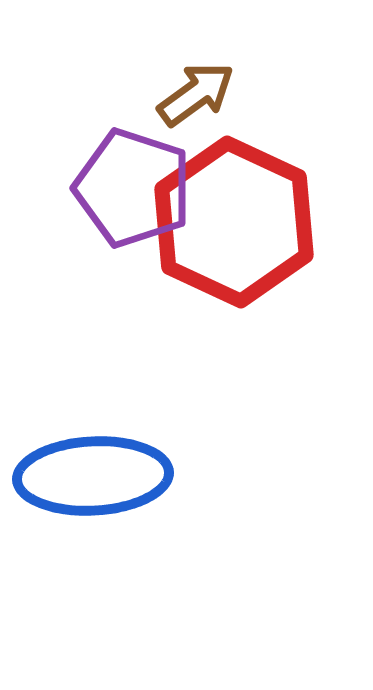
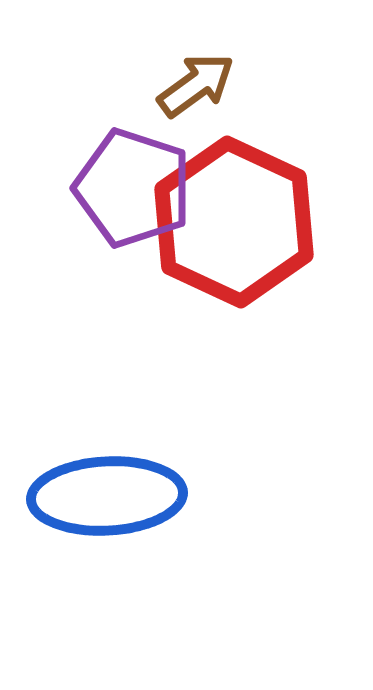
brown arrow: moved 9 px up
blue ellipse: moved 14 px right, 20 px down
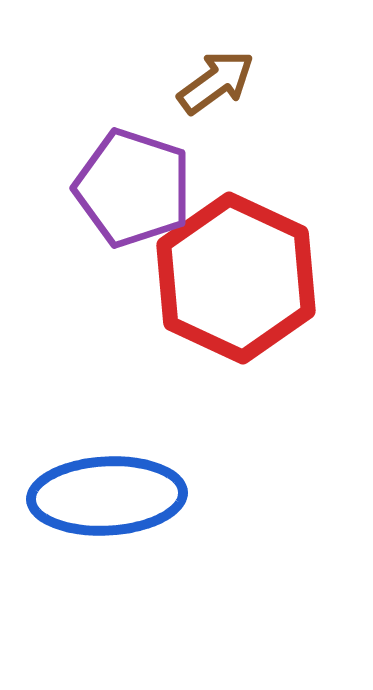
brown arrow: moved 20 px right, 3 px up
red hexagon: moved 2 px right, 56 px down
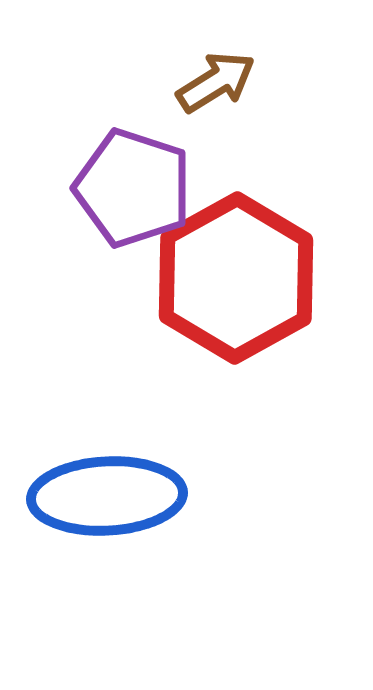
brown arrow: rotated 4 degrees clockwise
red hexagon: rotated 6 degrees clockwise
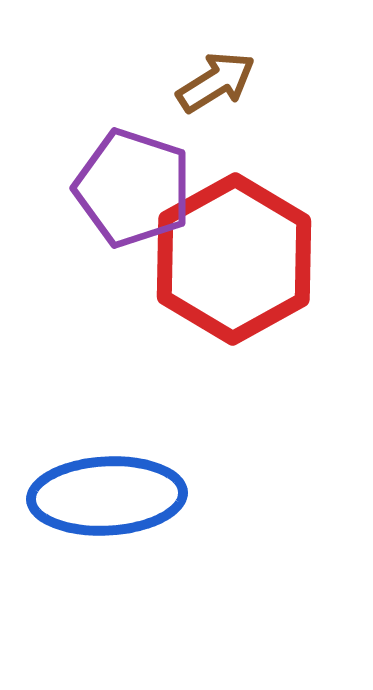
red hexagon: moved 2 px left, 19 px up
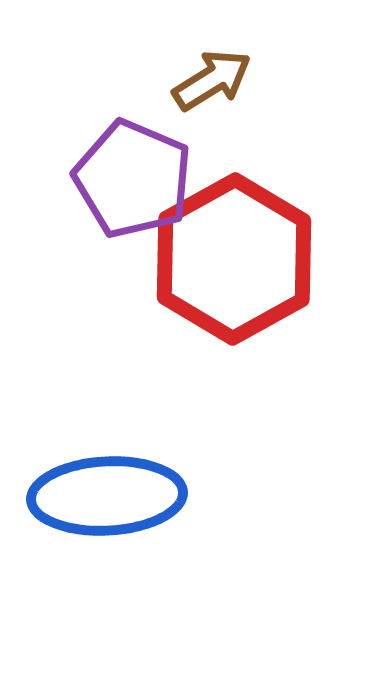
brown arrow: moved 4 px left, 2 px up
purple pentagon: moved 9 px up; rotated 5 degrees clockwise
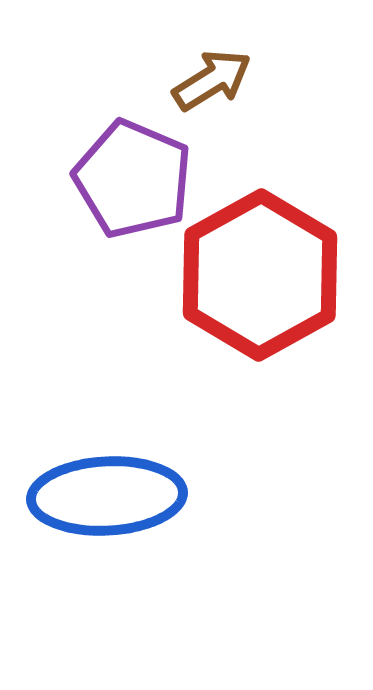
red hexagon: moved 26 px right, 16 px down
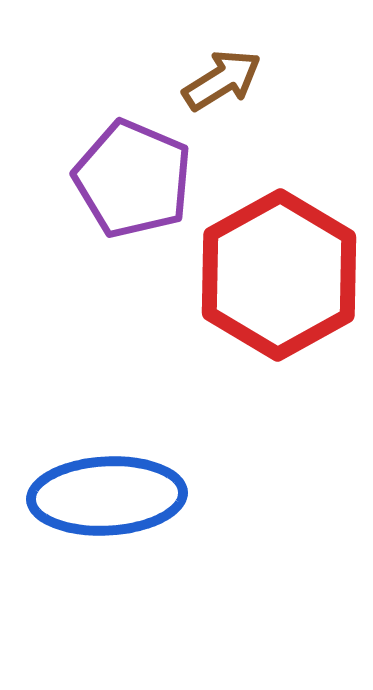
brown arrow: moved 10 px right
red hexagon: moved 19 px right
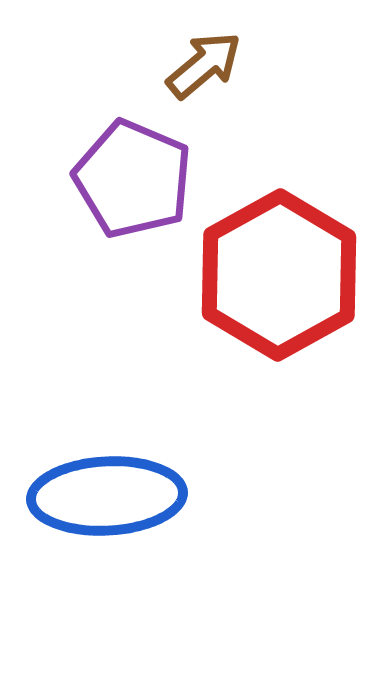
brown arrow: moved 18 px left, 15 px up; rotated 8 degrees counterclockwise
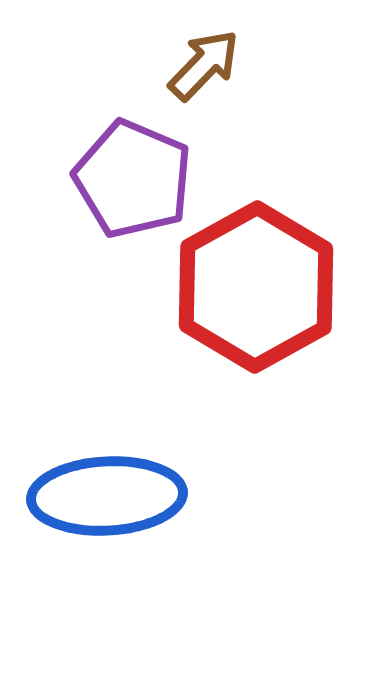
brown arrow: rotated 6 degrees counterclockwise
red hexagon: moved 23 px left, 12 px down
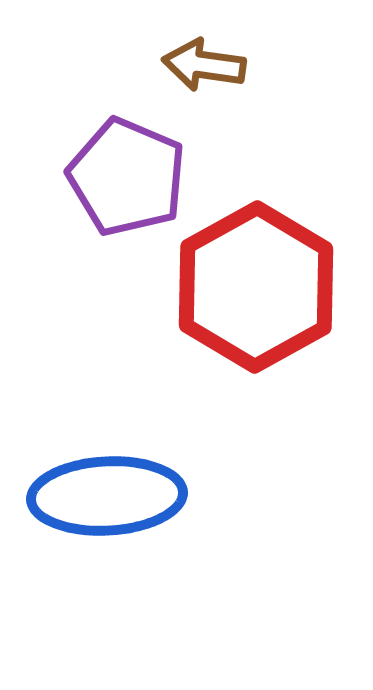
brown arrow: rotated 126 degrees counterclockwise
purple pentagon: moved 6 px left, 2 px up
